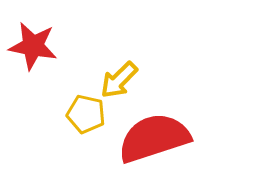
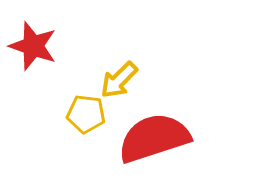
red star: rotated 9 degrees clockwise
yellow pentagon: rotated 6 degrees counterclockwise
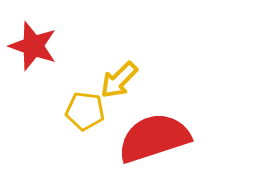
yellow pentagon: moved 1 px left, 3 px up
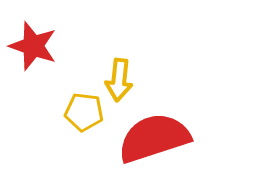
yellow arrow: rotated 39 degrees counterclockwise
yellow pentagon: moved 1 px left, 1 px down
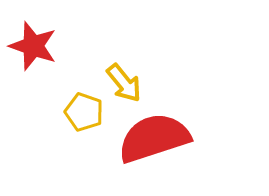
yellow arrow: moved 5 px right, 3 px down; rotated 45 degrees counterclockwise
yellow pentagon: rotated 12 degrees clockwise
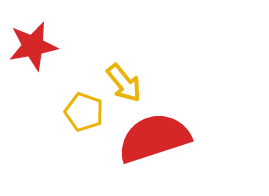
red star: rotated 30 degrees counterclockwise
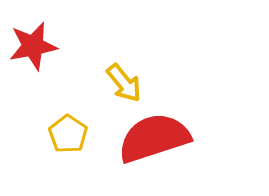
yellow pentagon: moved 16 px left, 22 px down; rotated 15 degrees clockwise
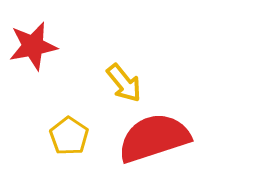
yellow pentagon: moved 1 px right, 2 px down
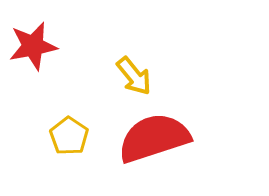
yellow arrow: moved 10 px right, 7 px up
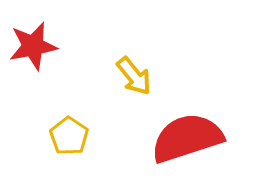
red semicircle: moved 33 px right
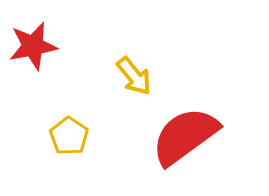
red semicircle: moved 2 px left, 2 px up; rotated 18 degrees counterclockwise
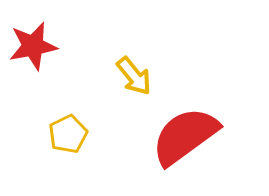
yellow pentagon: moved 1 px left, 2 px up; rotated 12 degrees clockwise
